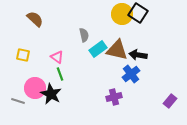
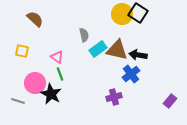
yellow square: moved 1 px left, 4 px up
pink circle: moved 5 px up
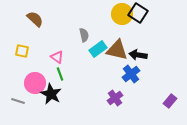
purple cross: moved 1 px right, 1 px down; rotated 21 degrees counterclockwise
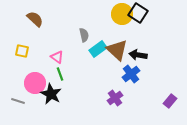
brown triangle: rotated 30 degrees clockwise
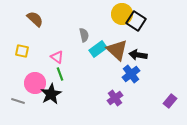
black square: moved 2 px left, 8 px down
black star: rotated 15 degrees clockwise
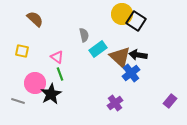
brown triangle: moved 3 px right, 7 px down
blue cross: moved 1 px up
purple cross: moved 5 px down
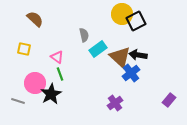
black square: rotated 30 degrees clockwise
yellow square: moved 2 px right, 2 px up
purple rectangle: moved 1 px left, 1 px up
